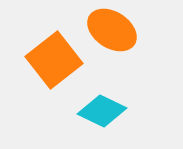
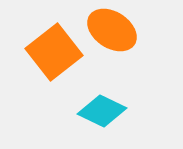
orange square: moved 8 px up
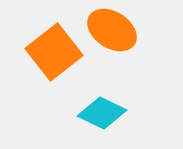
cyan diamond: moved 2 px down
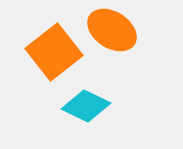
cyan diamond: moved 16 px left, 7 px up
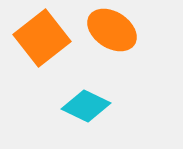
orange square: moved 12 px left, 14 px up
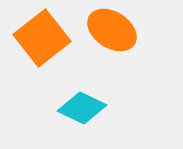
cyan diamond: moved 4 px left, 2 px down
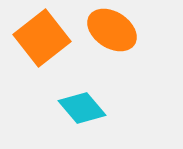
cyan diamond: rotated 24 degrees clockwise
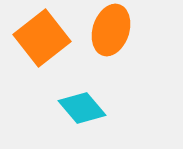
orange ellipse: moved 1 px left; rotated 75 degrees clockwise
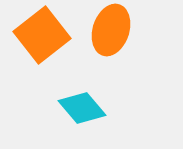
orange square: moved 3 px up
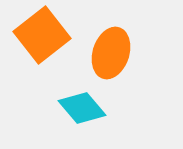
orange ellipse: moved 23 px down
